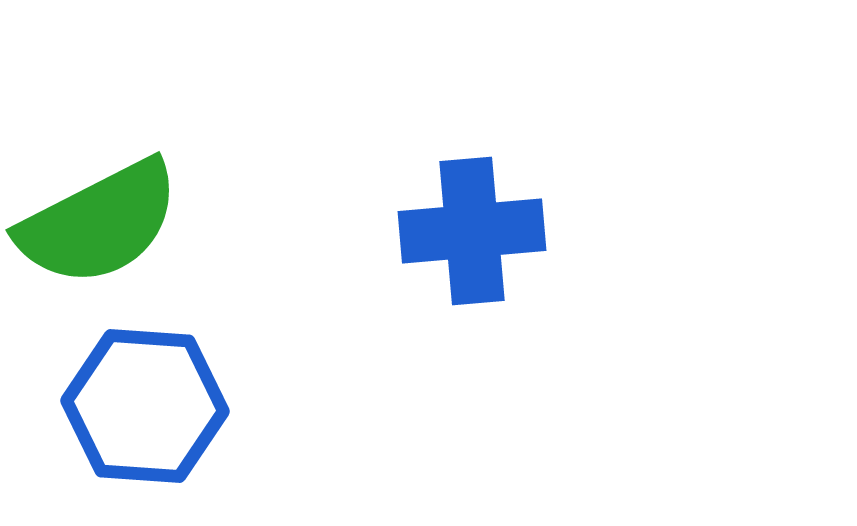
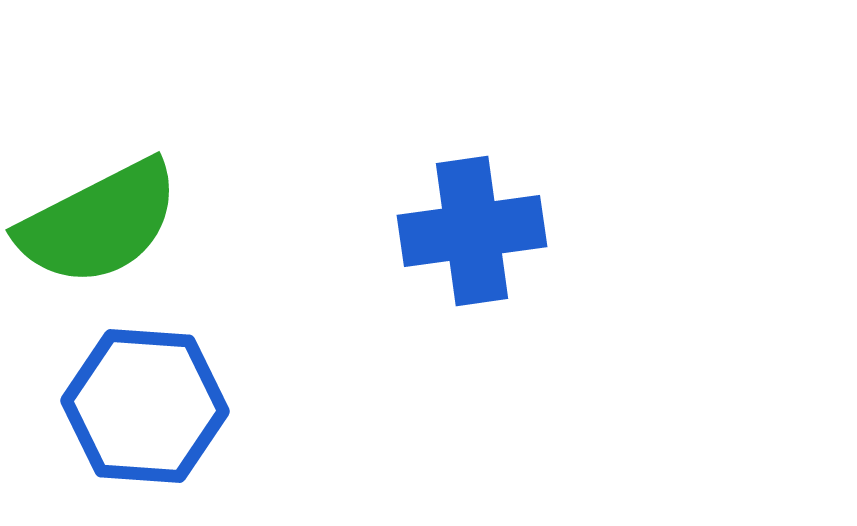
blue cross: rotated 3 degrees counterclockwise
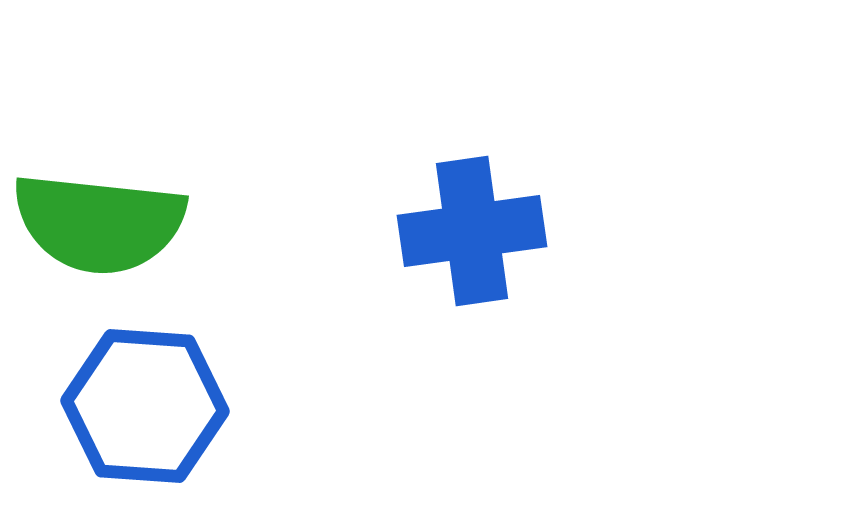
green semicircle: rotated 33 degrees clockwise
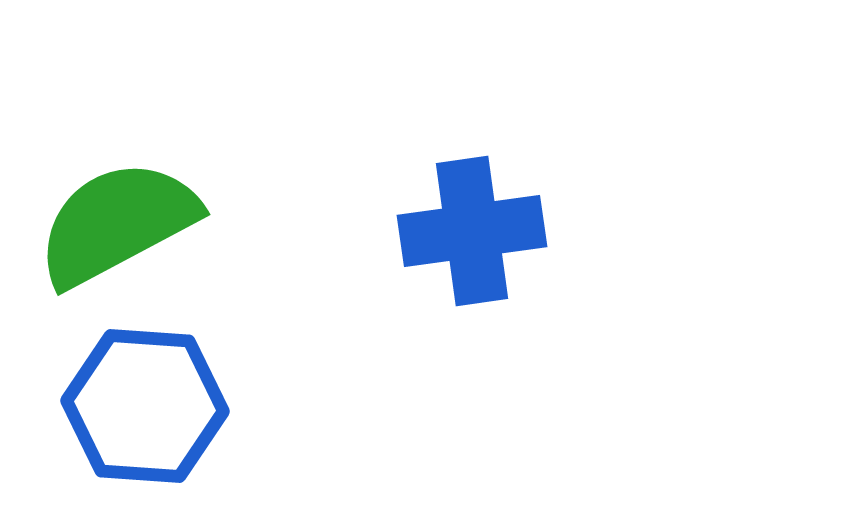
green semicircle: moved 18 px right; rotated 146 degrees clockwise
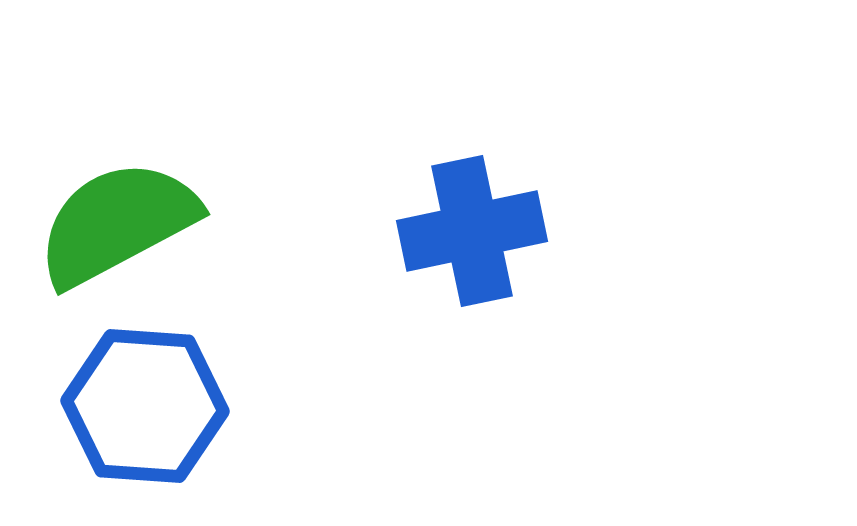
blue cross: rotated 4 degrees counterclockwise
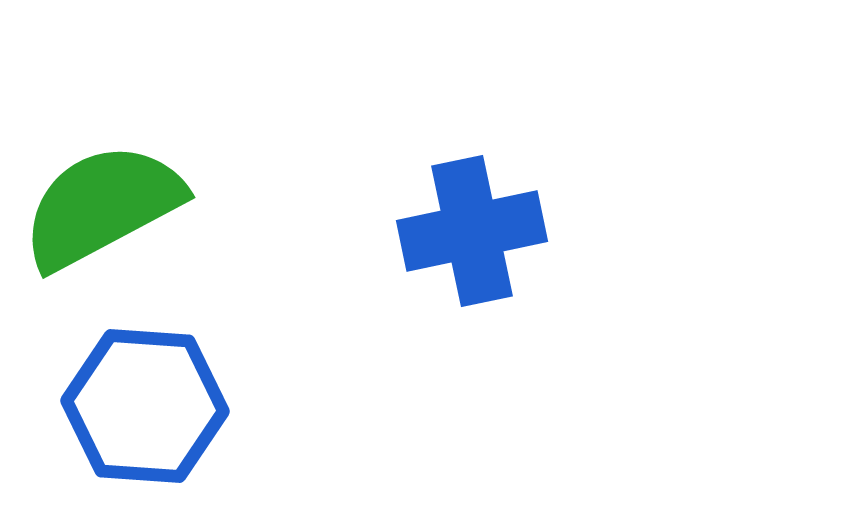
green semicircle: moved 15 px left, 17 px up
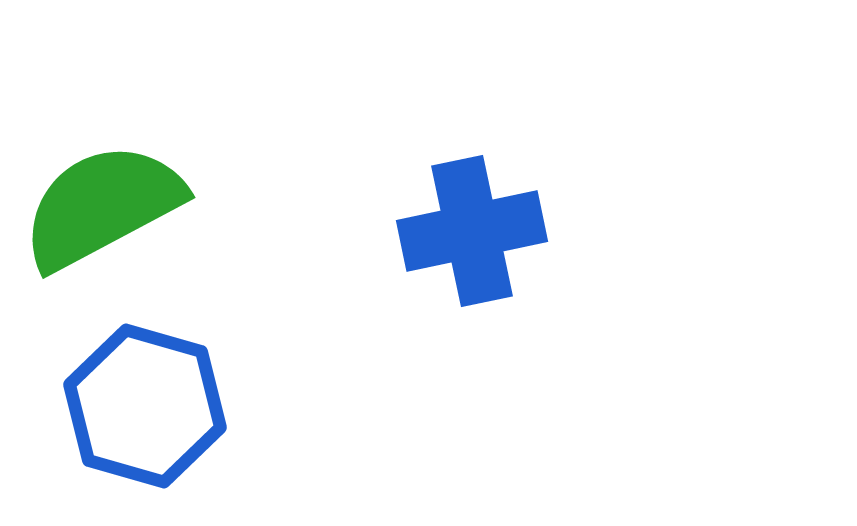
blue hexagon: rotated 12 degrees clockwise
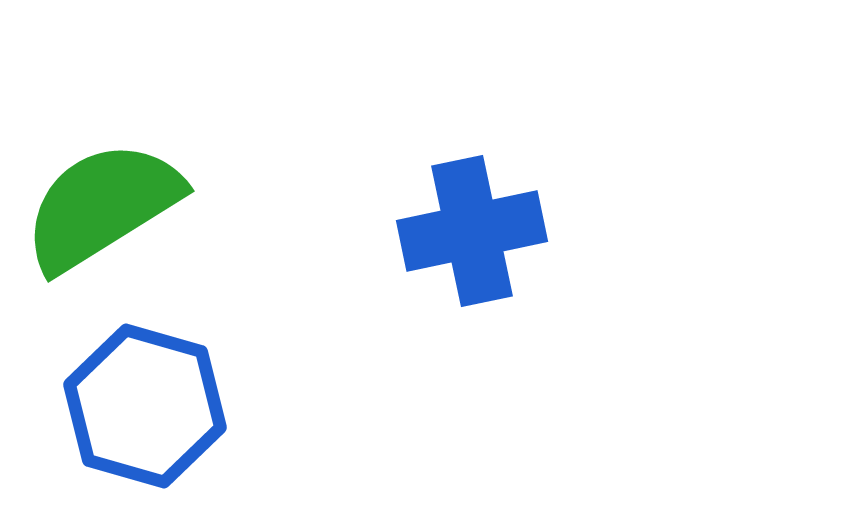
green semicircle: rotated 4 degrees counterclockwise
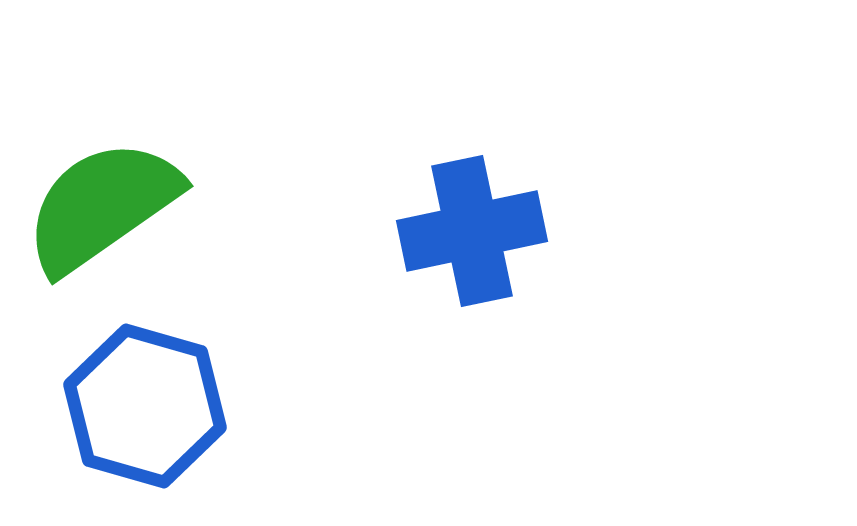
green semicircle: rotated 3 degrees counterclockwise
